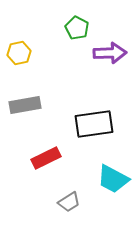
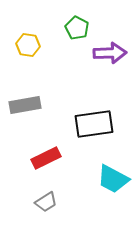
yellow hexagon: moved 9 px right, 8 px up; rotated 20 degrees clockwise
gray trapezoid: moved 23 px left
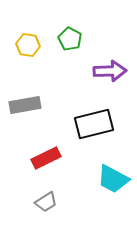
green pentagon: moved 7 px left, 11 px down
purple arrow: moved 18 px down
black rectangle: rotated 6 degrees counterclockwise
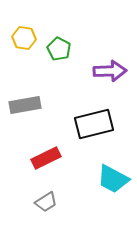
green pentagon: moved 11 px left, 10 px down
yellow hexagon: moved 4 px left, 7 px up
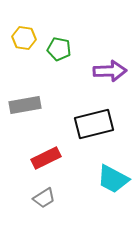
green pentagon: rotated 15 degrees counterclockwise
gray trapezoid: moved 2 px left, 4 px up
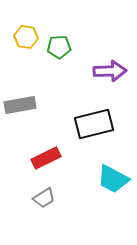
yellow hexagon: moved 2 px right, 1 px up
green pentagon: moved 2 px up; rotated 15 degrees counterclockwise
gray rectangle: moved 5 px left
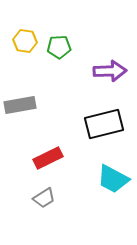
yellow hexagon: moved 1 px left, 4 px down
black rectangle: moved 10 px right
red rectangle: moved 2 px right
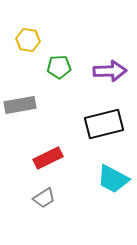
yellow hexagon: moved 3 px right, 1 px up
green pentagon: moved 20 px down
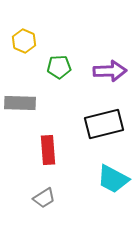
yellow hexagon: moved 4 px left, 1 px down; rotated 15 degrees clockwise
gray rectangle: moved 2 px up; rotated 12 degrees clockwise
red rectangle: moved 8 px up; rotated 68 degrees counterclockwise
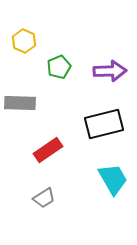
green pentagon: rotated 20 degrees counterclockwise
red rectangle: rotated 60 degrees clockwise
cyan trapezoid: rotated 148 degrees counterclockwise
